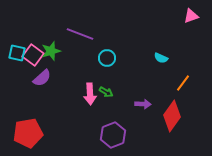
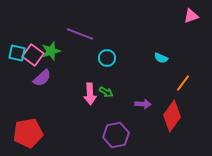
purple hexagon: moved 3 px right; rotated 10 degrees clockwise
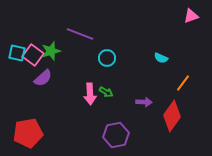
purple semicircle: moved 1 px right
purple arrow: moved 1 px right, 2 px up
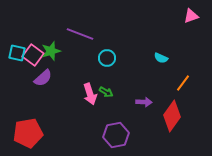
pink arrow: rotated 15 degrees counterclockwise
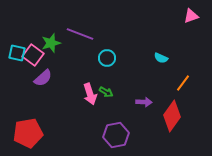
green star: moved 8 px up
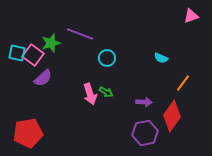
purple hexagon: moved 29 px right, 2 px up
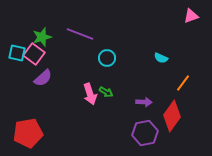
green star: moved 9 px left, 6 px up
pink square: moved 1 px right, 1 px up
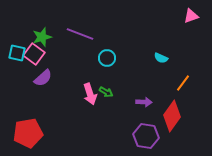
purple hexagon: moved 1 px right, 3 px down; rotated 20 degrees clockwise
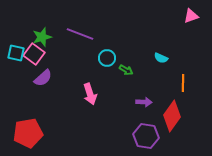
cyan square: moved 1 px left
orange line: rotated 36 degrees counterclockwise
green arrow: moved 20 px right, 22 px up
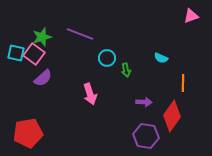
green arrow: rotated 48 degrees clockwise
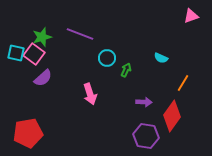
green arrow: rotated 144 degrees counterclockwise
orange line: rotated 30 degrees clockwise
